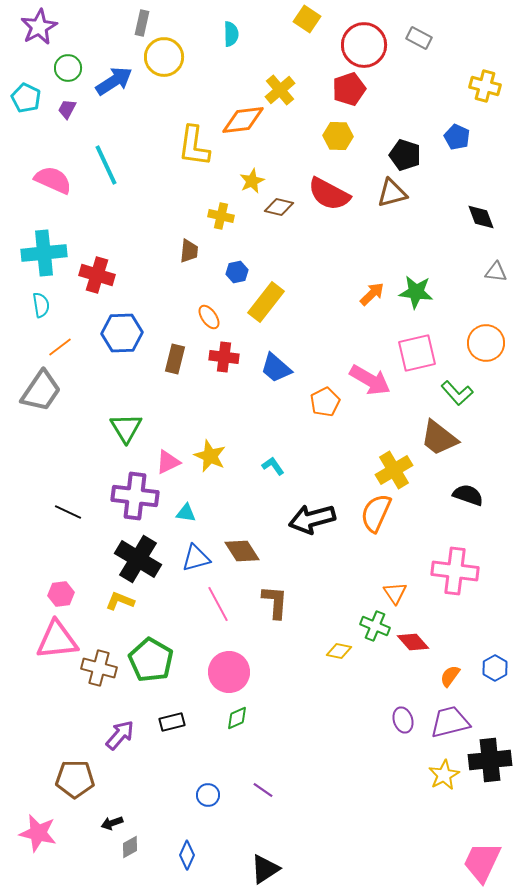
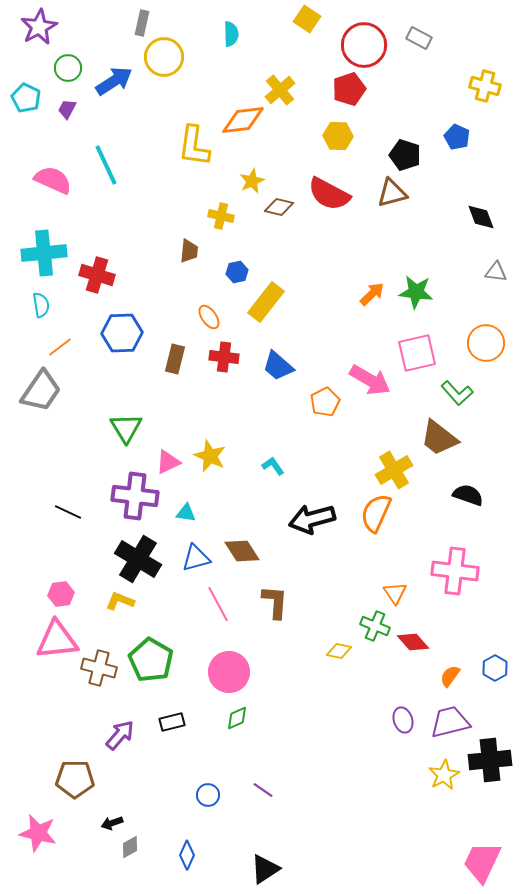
blue trapezoid at (276, 368): moved 2 px right, 2 px up
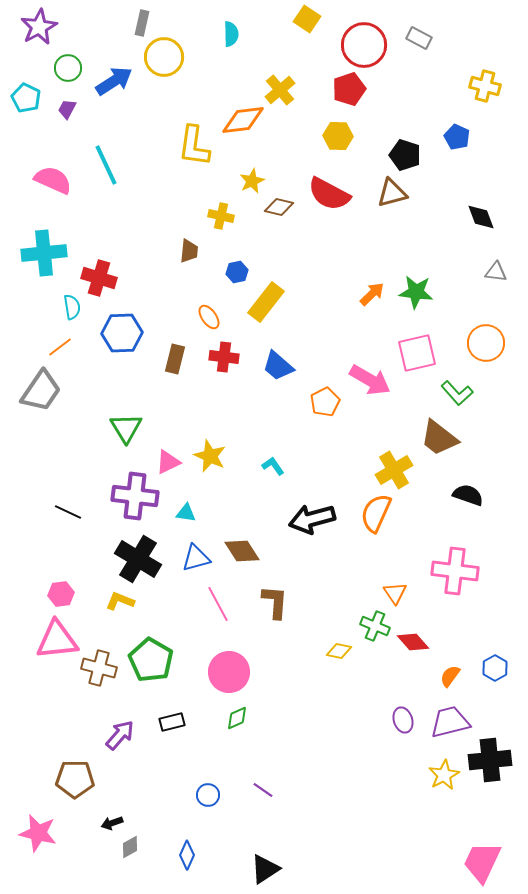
red cross at (97, 275): moved 2 px right, 3 px down
cyan semicircle at (41, 305): moved 31 px right, 2 px down
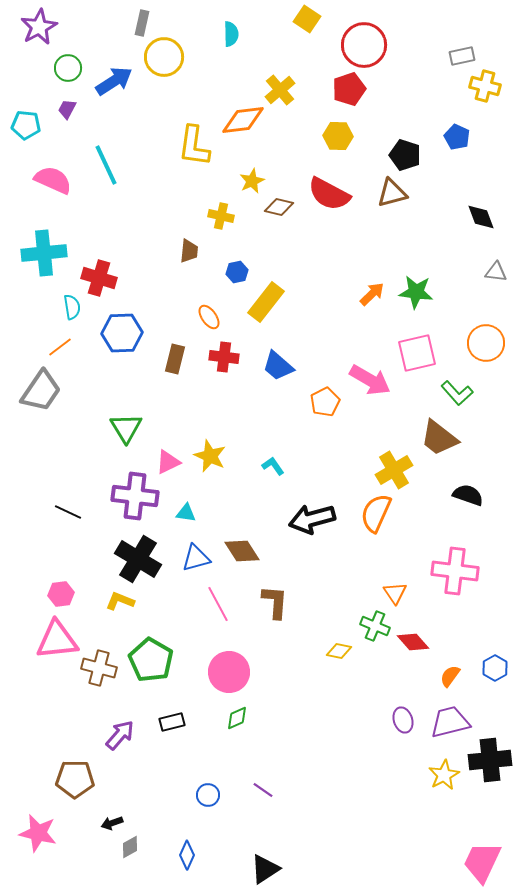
gray rectangle at (419, 38): moved 43 px right, 18 px down; rotated 40 degrees counterclockwise
cyan pentagon at (26, 98): moved 27 px down; rotated 20 degrees counterclockwise
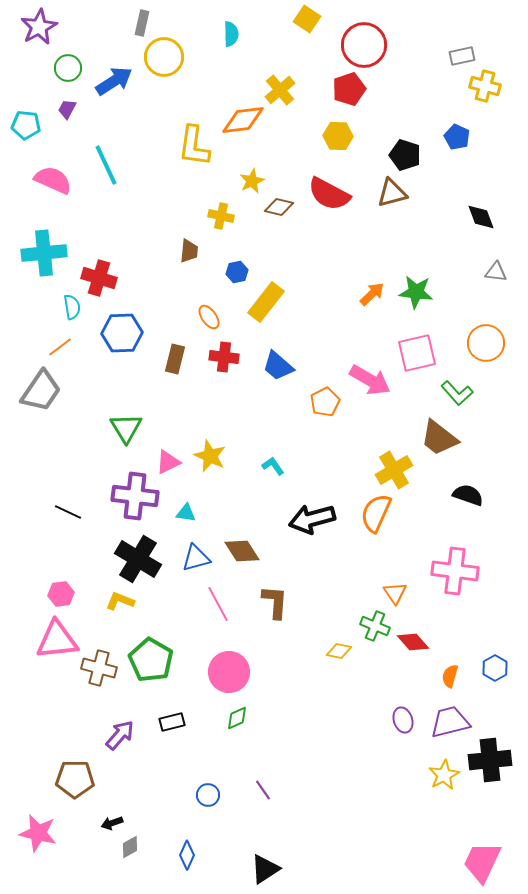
orange semicircle at (450, 676): rotated 20 degrees counterclockwise
purple line at (263, 790): rotated 20 degrees clockwise
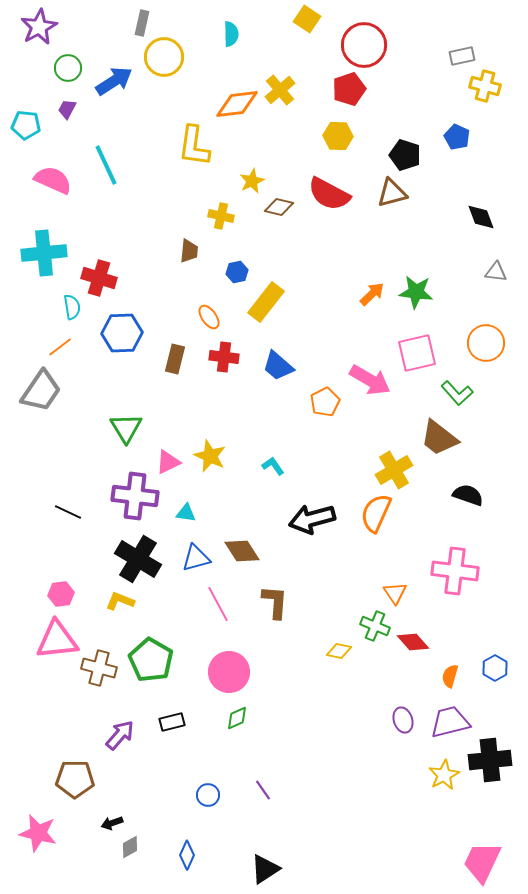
orange diamond at (243, 120): moved 6 px left, 16 px up
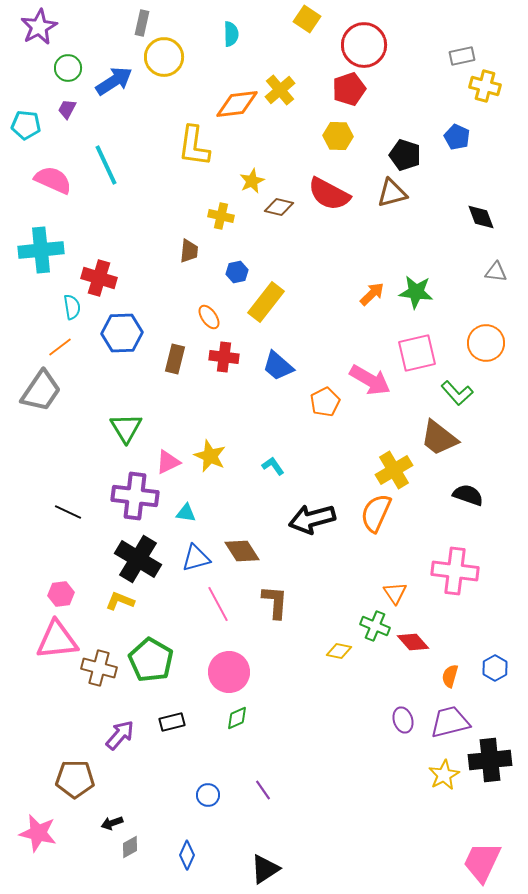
cyan cross at (44, 253): moved 3 px left, 3 px up
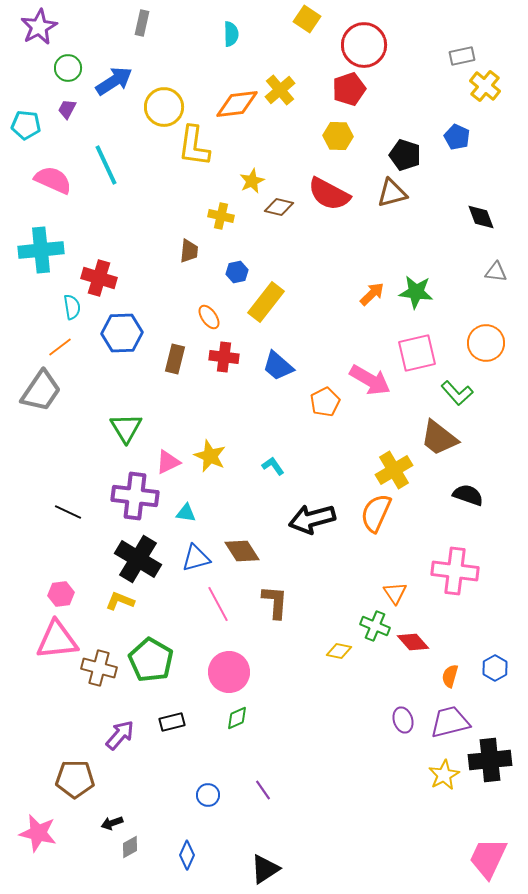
yellow circle at (164, 57): moved 50 px down
yellow cross at (485, 86): rotated 24 degrees clockwise
pink trapezoid at (482, 862): moved 6 px right, 4 px up
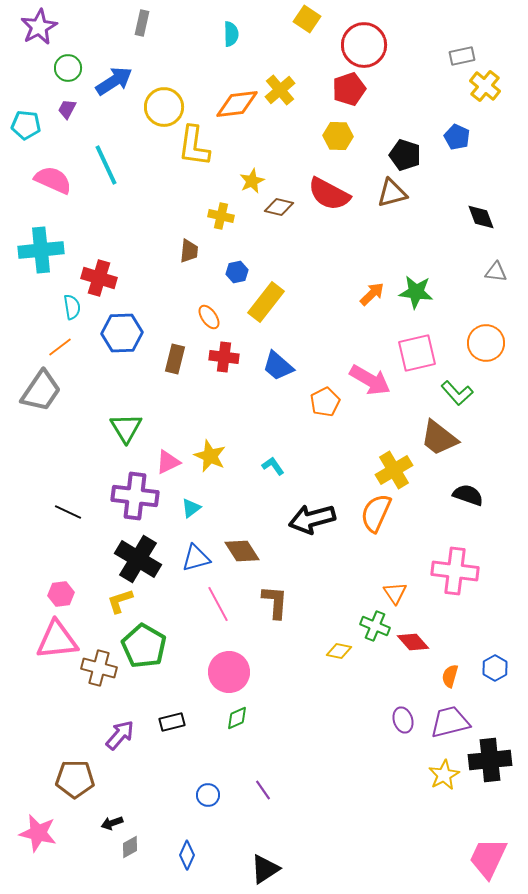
cyan triangle at (186, 513): moved 5 px right, 5 px up; rotated 45 degrees counterclockwise
yellow L-shape at (120, 601): rotated 40 degrees counterclockwise
green pentagon at (151, 660): moved 7 px left, 14 px up
